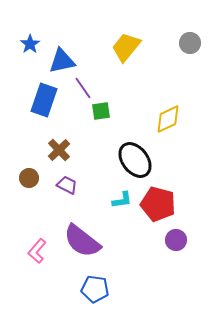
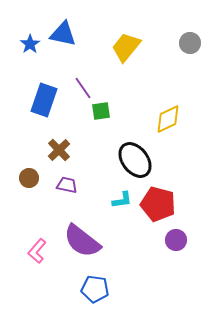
blue triangle: moved 1 px right, 27 px up; rotated 24 degrees clockwise
purple trapezoid: rotated 15 degrees counterclockwise
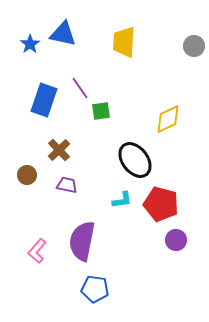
gray circle: moved 4 px right, 3 px down
yellow trapezoid: moved 2 px left, 5 px up; rotated 36 degrees counterclockwise
purple line: moved 3 px left
brown circle: moved 2 px left, 3 px up
red pentagon: moved 3 px right
purple semicircle: rotated 63 degrees clockwise
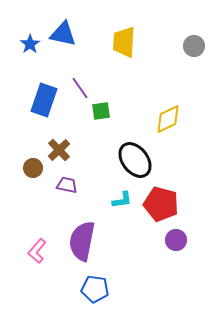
brown circle: moved 6 px right, 7 px up
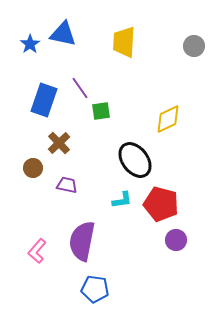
brown cross: moved 7 px up
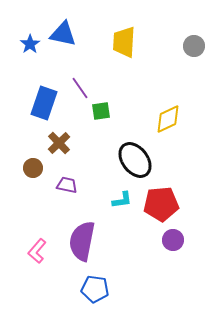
blue rectangle: moved 3 px down
red pentagon: rotated 20 degrees counterclockwise
purple circle: moved 3 px left
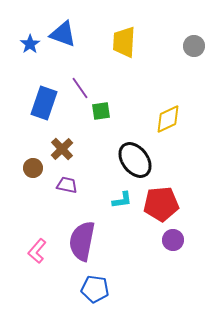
blue triangle: rotated 8 degrees clockwise
brown cross: moved 3 px right, 6 px down
